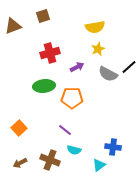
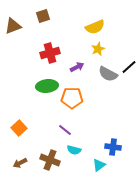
yellow semicircle: rotated 12 degrees counterclockwise
green ellipse: moved 3 px right
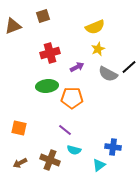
orange square: rotated 35 degrees counterclockwise
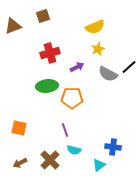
purple line: rotated 32 degrees clockwise
brown cross: rotated 24 degrees clockwise
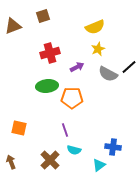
brown arrow: moved 9 px left, 1 px up; rotated 96 degrees clockwise
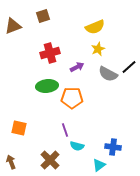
cyan semicircle: moved 3 px right, 4 px up
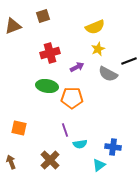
black line: moved 6 px up; rotated 21 degrees clockwise
green ellipse: rotated 15 degrees clockwise
cyan semicircle: moved 3 px right, 2 px up; rotated 24 degrees counterclockwise
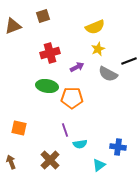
blue cross: moved 5 px right
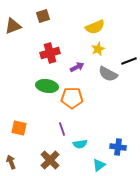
purple line: moved 3 px left, 1 px up
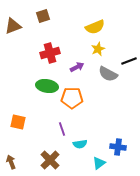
orange square: moved 1 px left, 6 px up
cyan triangle: moved 2 px up
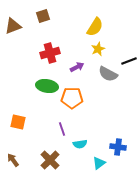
yellow semicircle: rotated 36 degrees counterclockwise
brown arrow: moved 2 px right, 2 px up; rotated 16 degrees counterclockwise
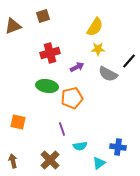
yellow star: rotated 24 degrees clockwise
black line: rotated 28 degrees counterclockwise
orange pentagon: rotated 15 degrees counterclockwise
cyan semicircle: moved 2 px down
brown arrow: moved 1 px down; rotated 24 degrees clockwise
